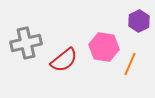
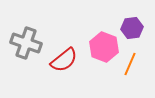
purple hexagon: moved 7 px left, 7 px down; rotated 20 degrees clockwise
gray cross: rotated 32 degrees clockwise
pink hexagon: rotated 12 degrees clockwise
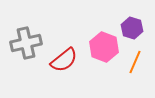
purple hexagon: rotated 25 degrees clockwise
gray cross: rotated 32 degrees counterclockwise
orange line: moved 5 px right, 2 px up
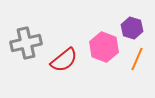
orange line: moved 2 px right, 3 px up
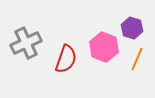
gray cross: rotated 12 degrees counterclockwise
red semicircle: moved 2 px right, 1 px up; rotated 32 degrees counterclockwise
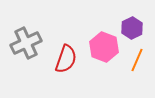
purple hexagon: rotated 15 degrees clockwise
orange line: moved 1 px down
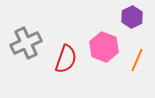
purple hexagon: moved 11 px up
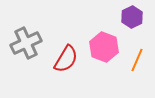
red semicircle: rotated 12 degrees clockwise
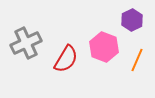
purple hexagon: moved 3 px down
